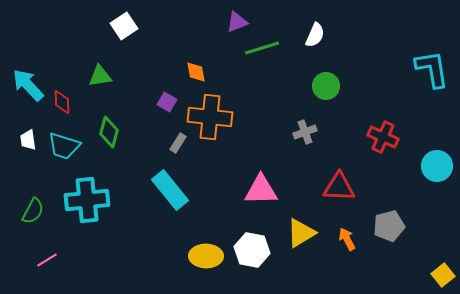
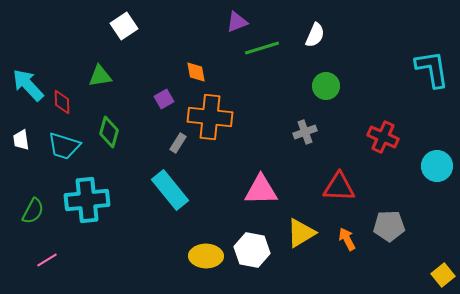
purple square: moved 3 px left, 3 px up; rotated 30 degrees clockwise
white trapezoid: moved 7 px left
gray pentagon: rotated 12 degrees clockwise
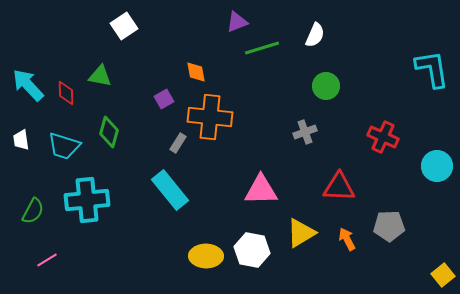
green triangle: rotated 20 degrees clockwise
red diamond: moved 4 px right, 9 px up
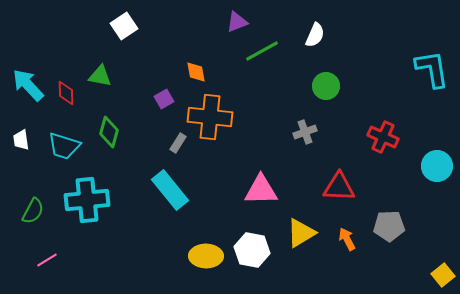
green line: moved 3 px down; rotated 12 degrees counterclockwise
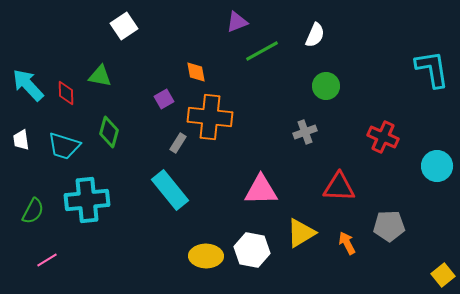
orange arrow: moved 4 px down
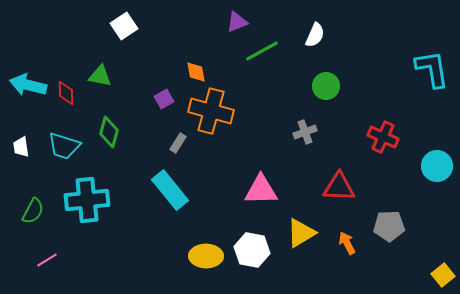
cyan arrow: rotated 33 degrees counterclockwise
orange cross: moved 1 px right, 6 px up; rotated 9 degrees clockwise
white trapezoid: moved 7 px down
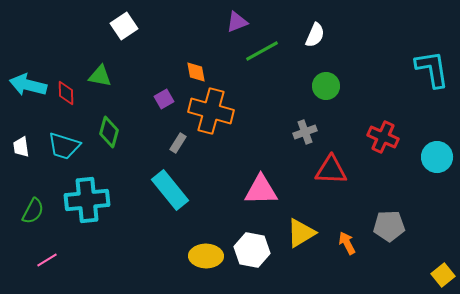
cyan circle: moved 9 px up
red triangle: moved 8 px left, 17 px up
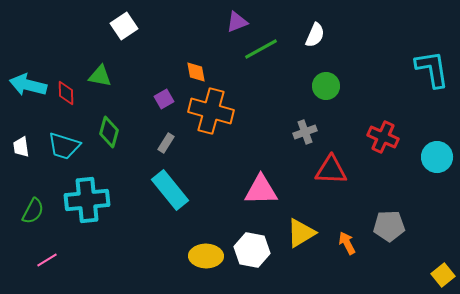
green line: moved 1 px left, 2 px up
gray rectangle: moved 12 px left
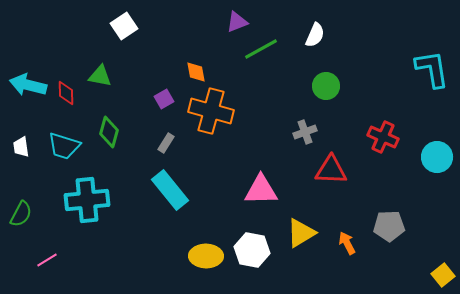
green semicircle: moved 12 px left, 3 px down
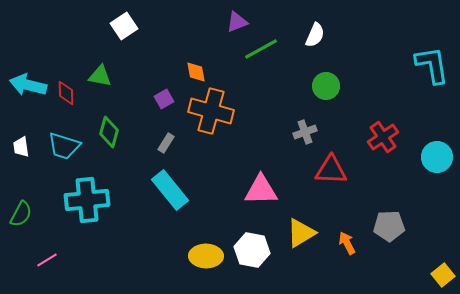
cyan L-shape: moved 4 px up
red cross: rotated 32 degrees clockwise
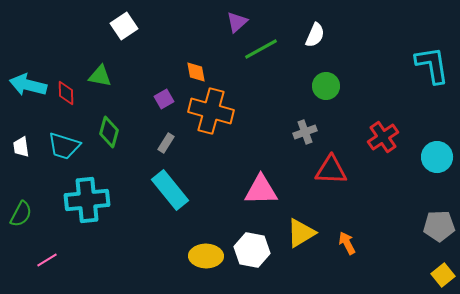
purple triangle: rotated 20 degrees counterclockwise
gray pentagon: moved 50 px right
